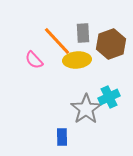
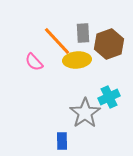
brown hexagon: moved 2 px left
pink semicircle: moved 2 px down
gray star: moved 1 px left, 4 px down
blue rectangle: moved 4 px down
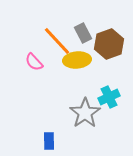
gray rectangle: rotated 24 degrees counterclockwise
blue rectangle: moved 13 px left
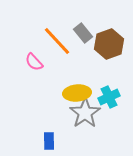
gray rectangle: rotated 12 degrees counterclockwise
yellow ellipse: moved 33 px down
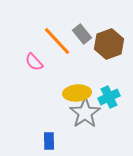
gray rectangle: moved 1 px left, 1 px down
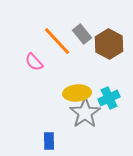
brown hexagon: rotated 12 degrees counterclockwise
cyan cross: moved 1 px down
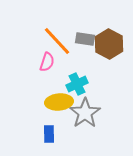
gray rectangle: moved 3 px right, 5 px down; rotated 42 degrees counterclockwise
pink semicircle: moved 13 px right; rotated 120 degrees counterclockwise
yellow ellipse: moved 18 px left, 9 px down
cyan cross: moved 32 px left, 14 px up
blue rectangle: moved 7 px up
